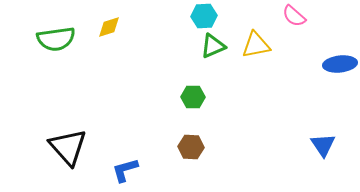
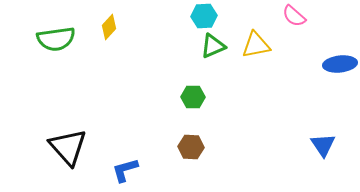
yellow diamond: rotated 30 degrees counterclockwise
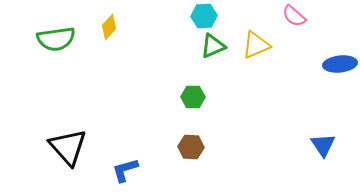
yellow triangle: rotated 12 degrees counterclockwise
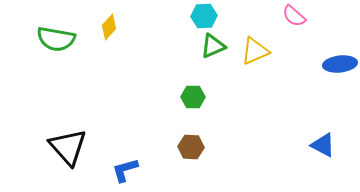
green semicircle: rotated 18 degrees clockwise
yellow triangle: moved 1 px left, 6 px down
blue triangle: rotated 28 degrees counterclockwise
